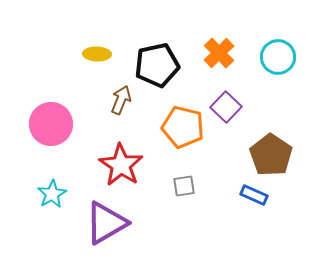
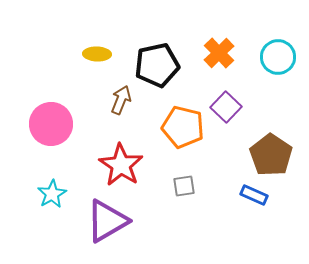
purple triangle: moved 1 px right, 2 px up
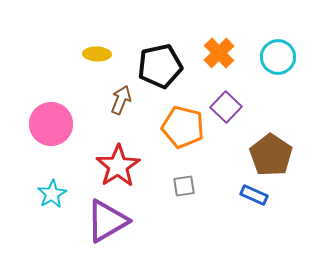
black pentagon: moved 3 px right, 1 px down
red star: moved 3 px left, 1 px down; rotated 6 degrees clockwise
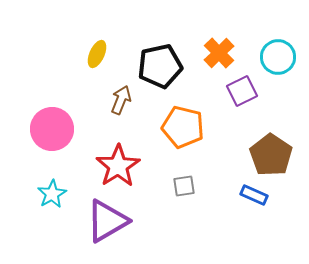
yellow ellipse: rotated 68 degrees counterclockwise
purple square: moved 16 px right, 16 px up; rotated 20 degrees clockwise
pink circle: moved 1 px right, 5 px down
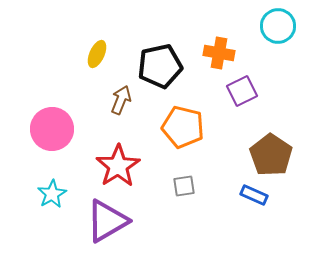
orange cross: rotated 36 degrees counterclockwise
cyan circle: moved 31 px up
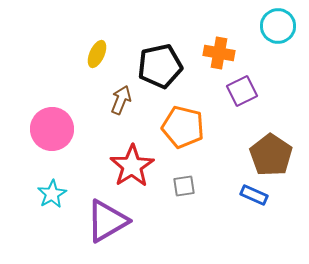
red star: moved 14 px right
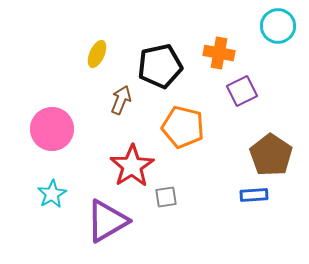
gray square: moved 18 px left, 11 px down
blue rectangle: rotated 28 degrees counterclockwise
